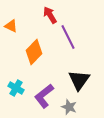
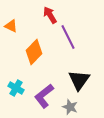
gray star: moved 1 px right
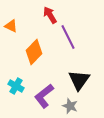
cyan cross: moved 2 px up
gray star: moved 1 px up
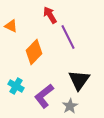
gray star: rotated 21 degrees clockwise
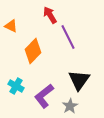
orange diamond: moved 1 px left, 1 px up
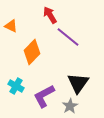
purple line: rotated 25 degrees counterclockwise
orange diamond: moved 1 px left, 1 px down
black triangle: moved 1 px left, 3 px down
purple L-shape: rotated 10 degrees clockwise
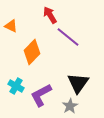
purple L-shape: moved 3 px left, 1 px up
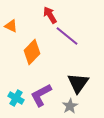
purple line: moved 1 px left, 1 px up
cyan cross: moved 12 px down
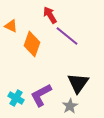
orange diamond: moved 8 px up; rotated 25 degrees counterclockwise
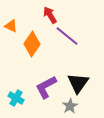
orange diamond: rotated 15 degrees clockwise
purple L-shape: moved 5 px right, 8 px up
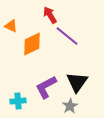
orange diamond: rotated 30 degrees clockwise
black triangle: moved 1 px left, 1 px up
cyan cross: moved 2 px right, 3 px down; rotated 35 degrees counterclockwise
